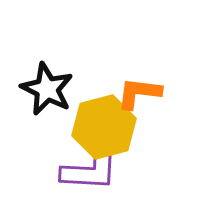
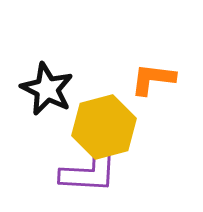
orange L-shape: moved 14 px right, 14 px up
purple L-shape: moved 1 px left, 2 px down
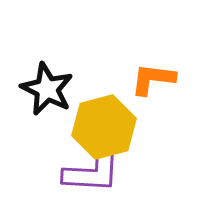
purple L-shape: moved 3 px right
